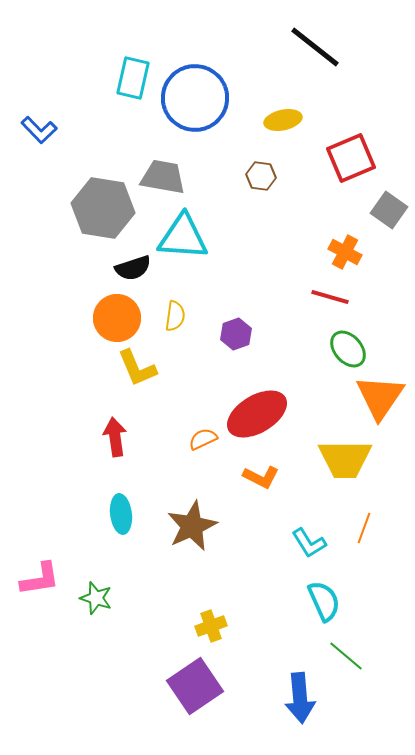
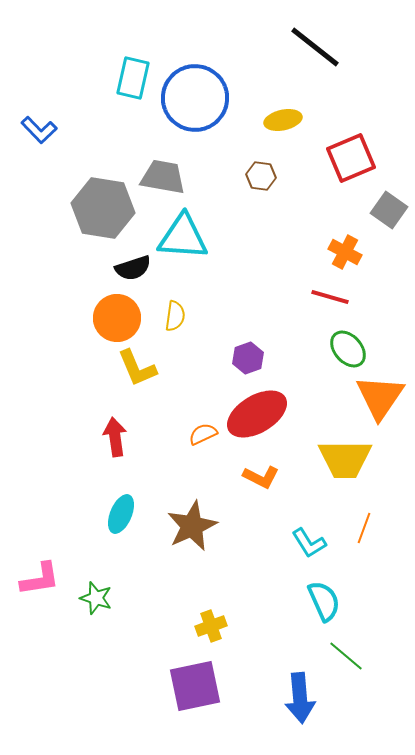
purple hexagon: moved 12 px right, 24 px down
orange semicircle: moved 5 px up
cyan ellipse: rotated 30 degrees clockwise
purple square: rotated 22 degrees clockwise
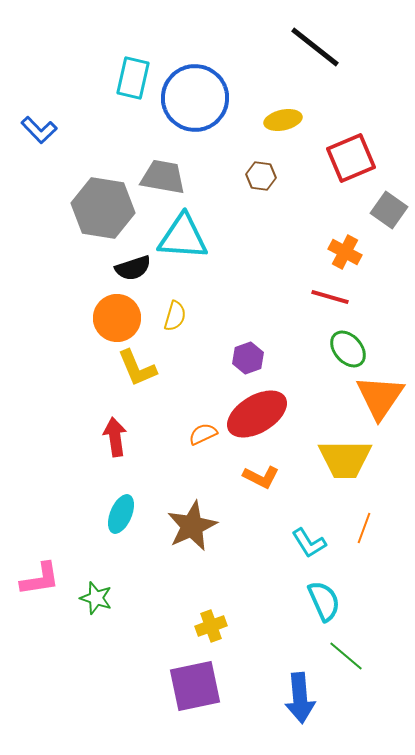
yellow semicircle: rotated 8 degrees clockwise
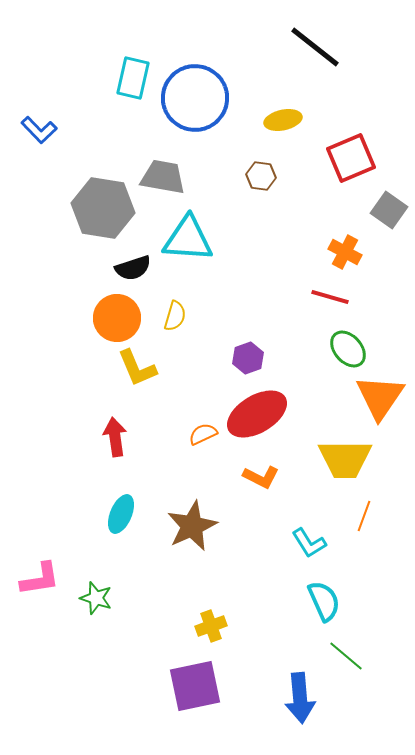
cyan triangle: moved 5 px right, 2 px down
orange line: moved 12 px up
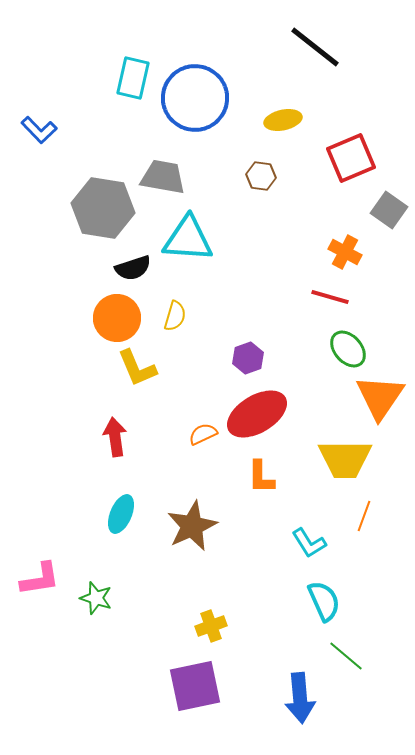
orange L-shape: rotated 63 degrees clockwise
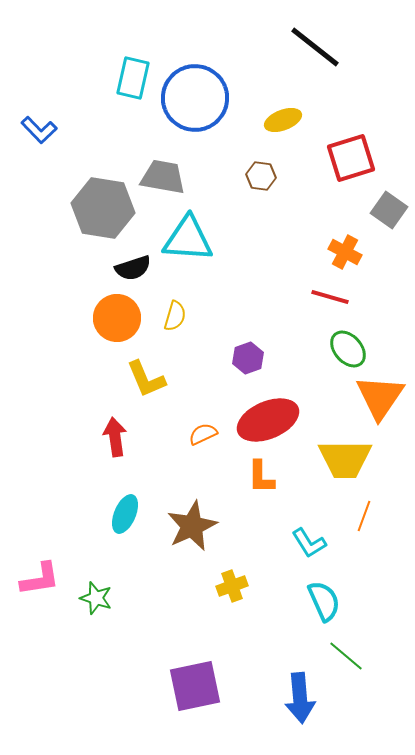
yellow ellipse: rotated 9 degrees counterclockwise
red square: rotated 6 degrees clockwise
yellow L-shape: moved 9 px right, 11 px down
red ellipse: moved 11 px right, 6 px down; rotated 8 degrees clockwise
cyan ellipse: moved 4 px right
yellow cross: moved 21 px right, 40 px up
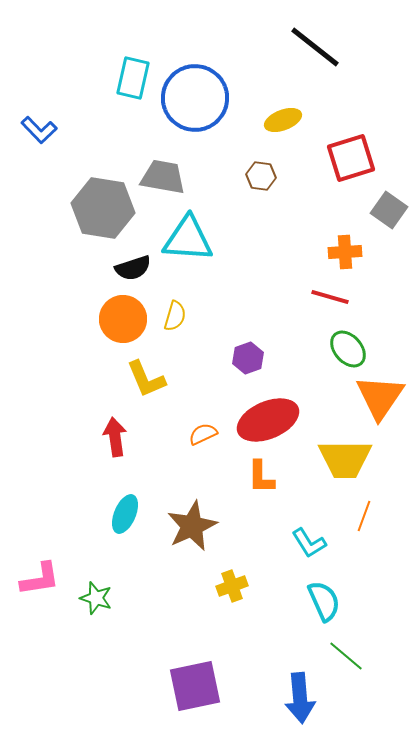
orange cross: rotated 32 degrees counterclockwise
orange circle: moved 6 px right, 1 px down
